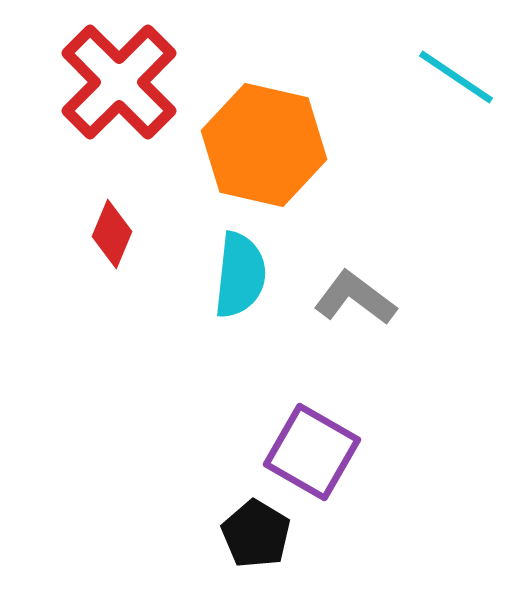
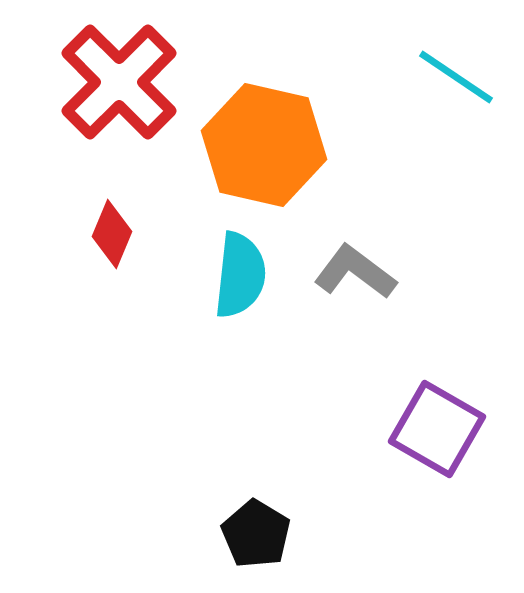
gray L-shape: moved 26 px up
purple square: moved 125 px right, 23 px up
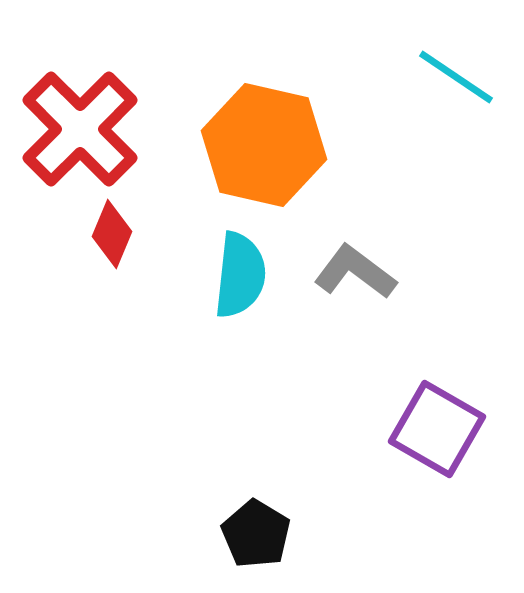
red cross: moved 39 px left, 47 px down
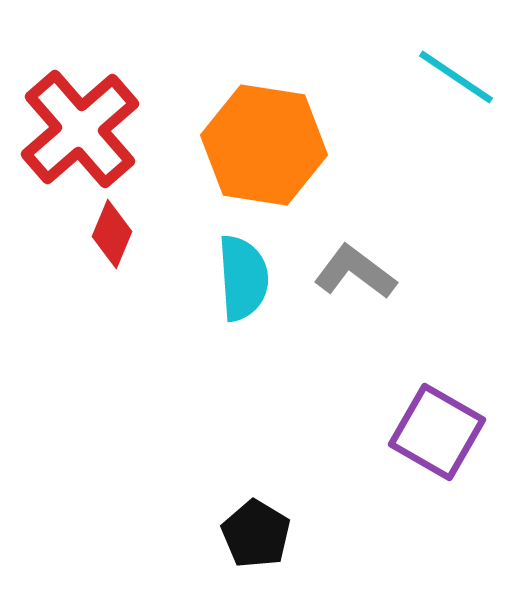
red cross: rotated 4 degrees clockwise
orange hexagon: rotated 4 degrees counterclockwise
cyan semicircle: moved 3 px right, 3 px down; rotated 10 degrees counterclockwise
purple square: moved 3 px down
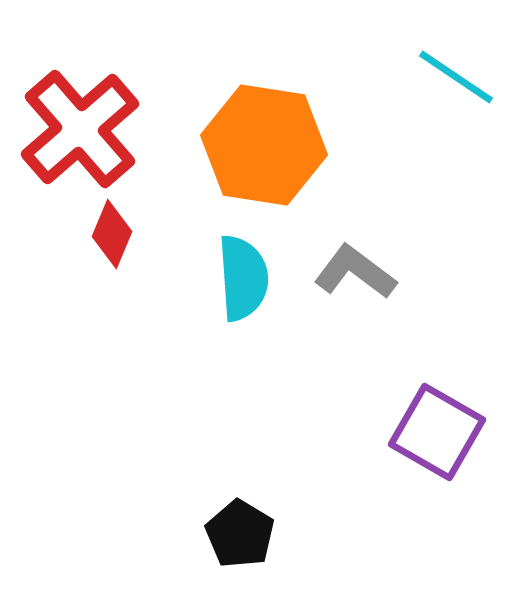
black pentagon: moved 16 px left
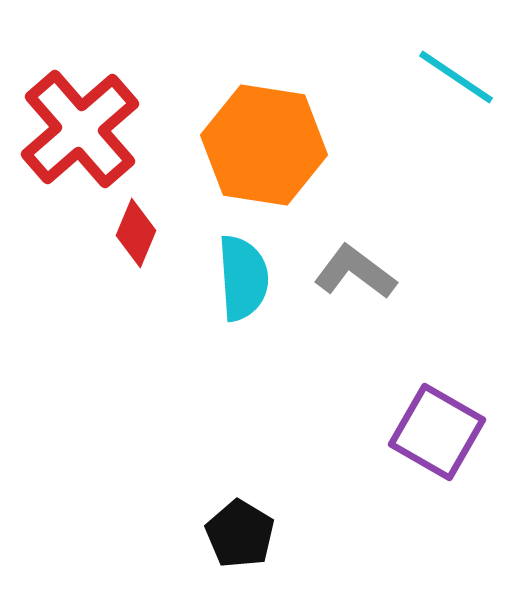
red diamond: moved 24 px right, 1 px up
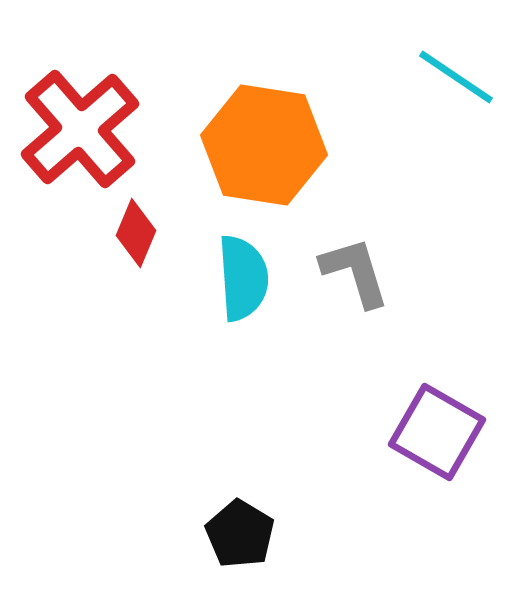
gray L-shape: rotated 36 degrees clockwise
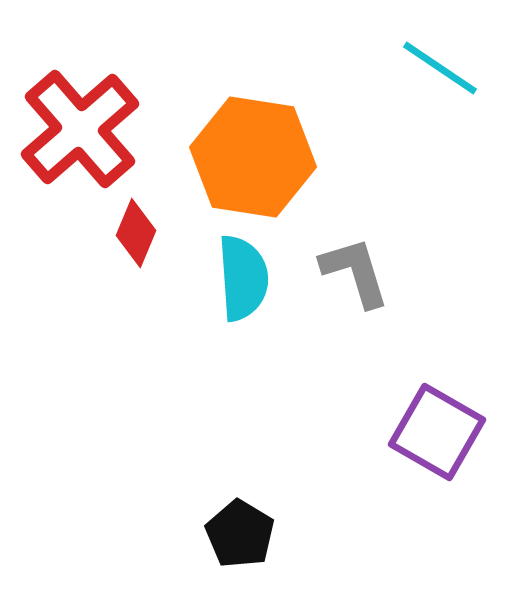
cyan line: moved 16 px left, 9 px up
orange hexagon: moved 11 px left, 12 px down
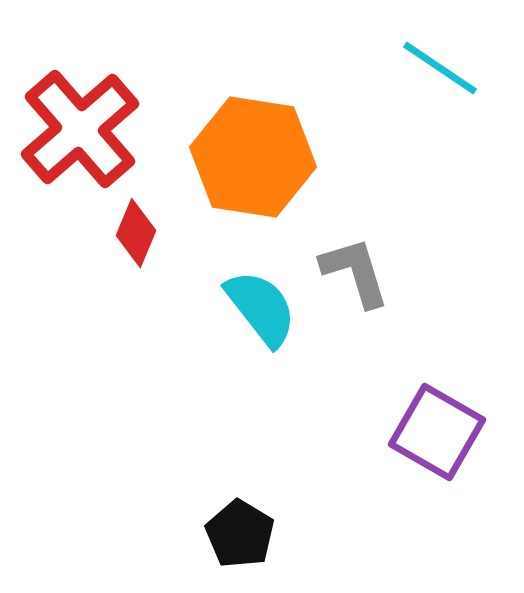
cyan semicircle: moved 18 px right, 30 px down; rotated 34 degrees counterclockwise
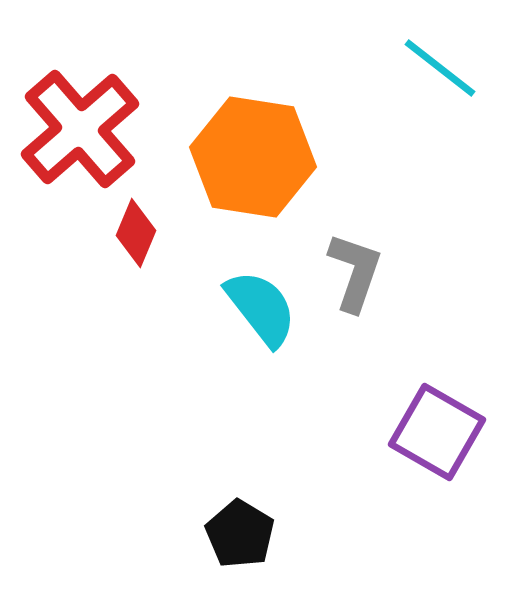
cyan line: rotated 4 degrees clockwise
gray L-shape: rotated 36 degrees clockwise
